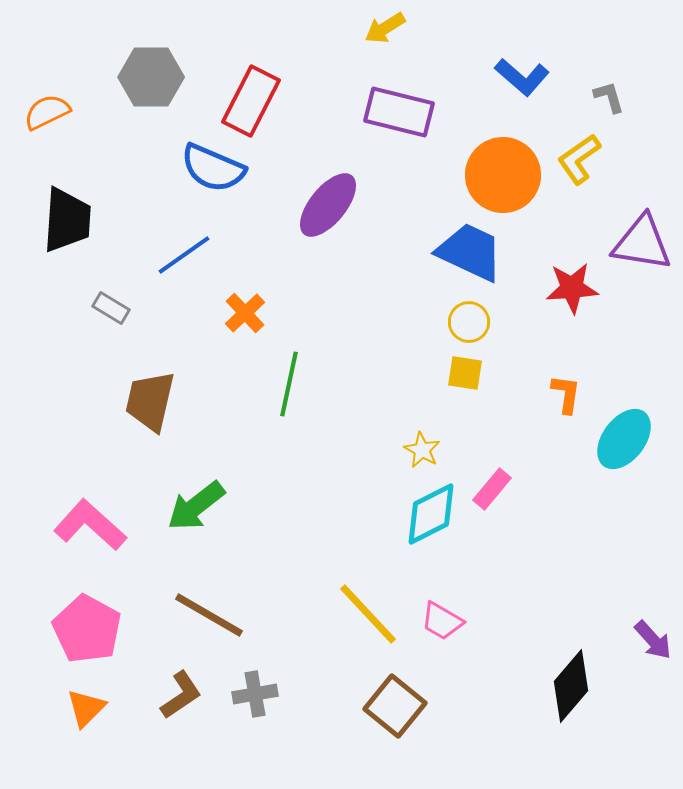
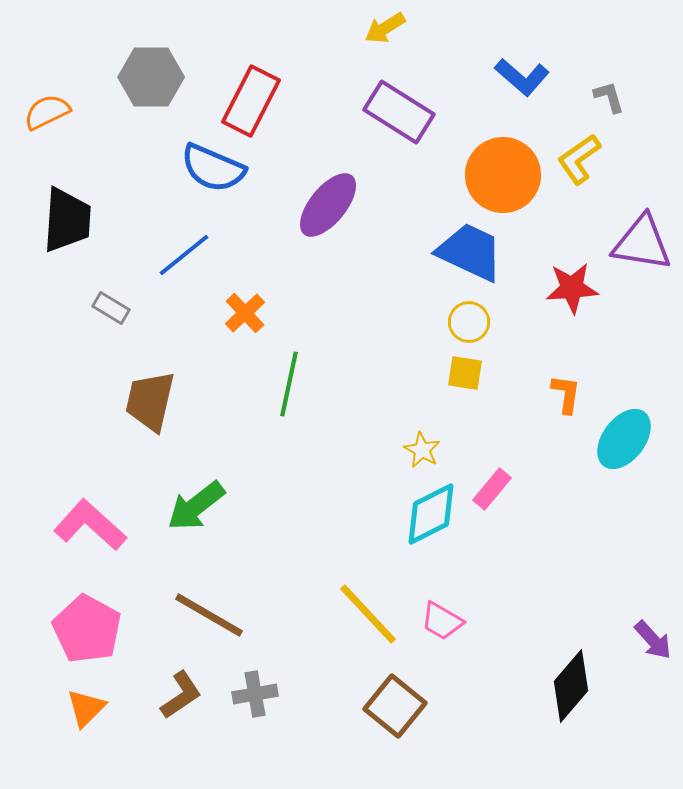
purple rectangle: rotated 18 degrees clockwise
blue line: rotated 4 degrees counterclockwise
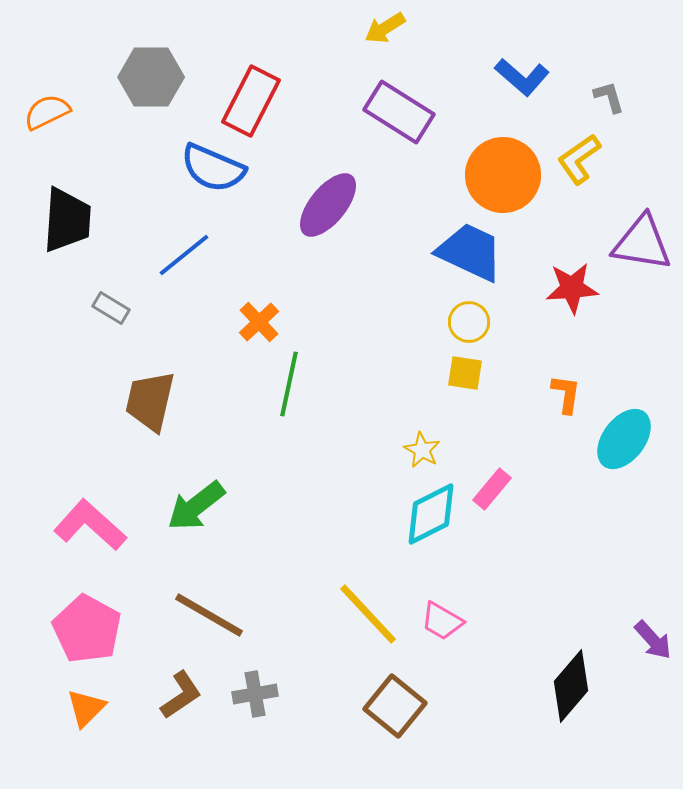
orange cross: moved 14 px right, 9 px down
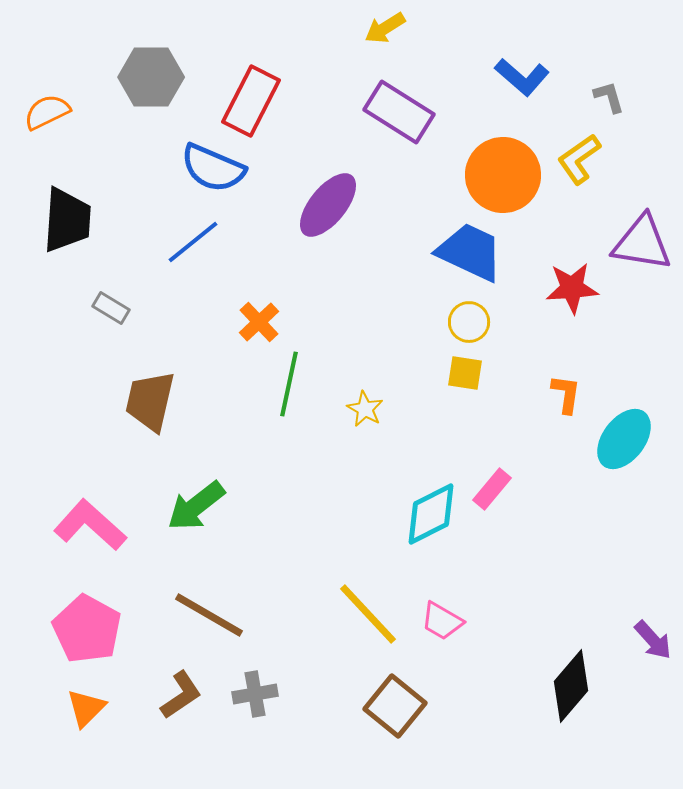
blue line: moved 9 px right, 13 px up
yellow star: moved 57 px left, 41 px up
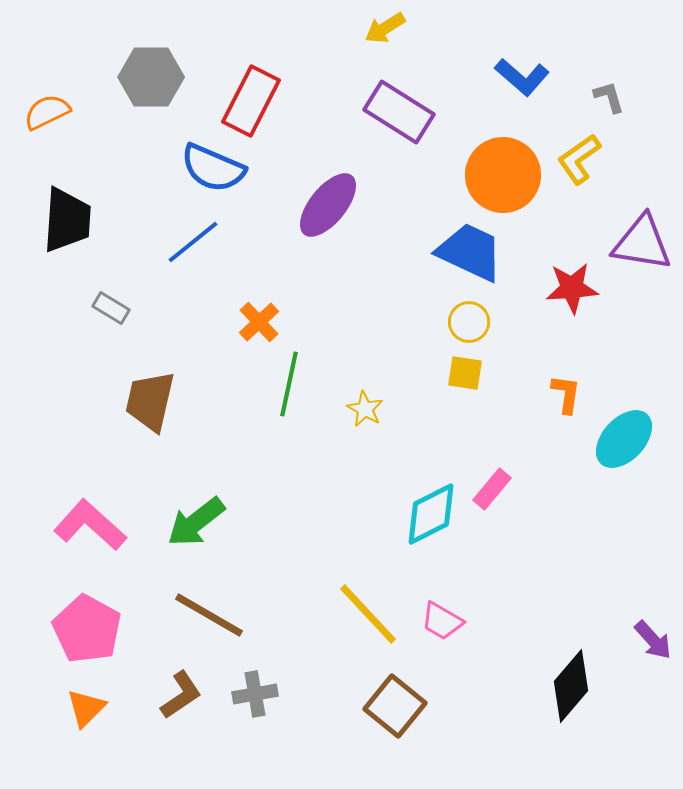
cyan ellipse: rotated 6 degrees clockwise
green arrow: moved 16 px down
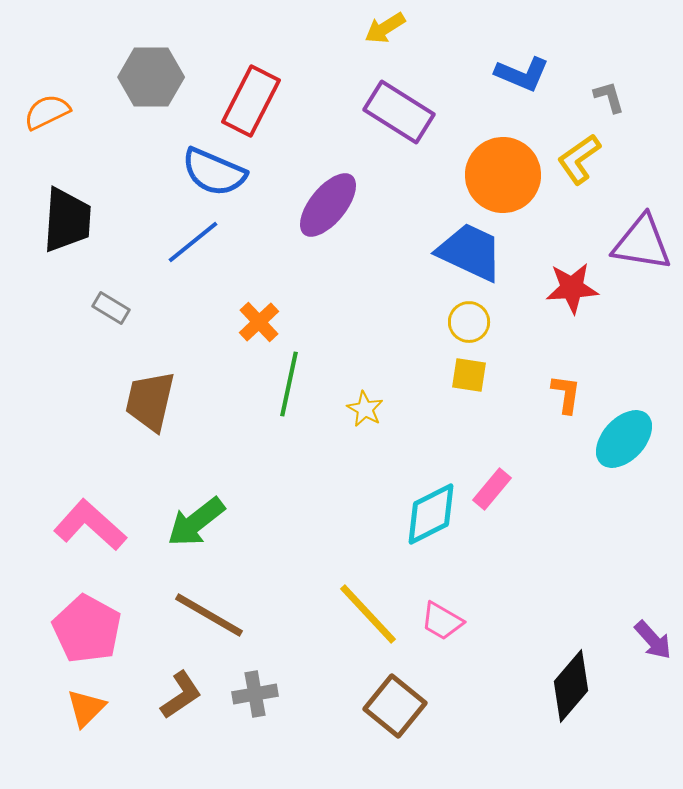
blue L-shape: moved 3 px up; rotated 18 degrees counterclockwise
blue semicircle: moved 1 px right, 4 px down
yellow square: moved 4 px right, 2 px down
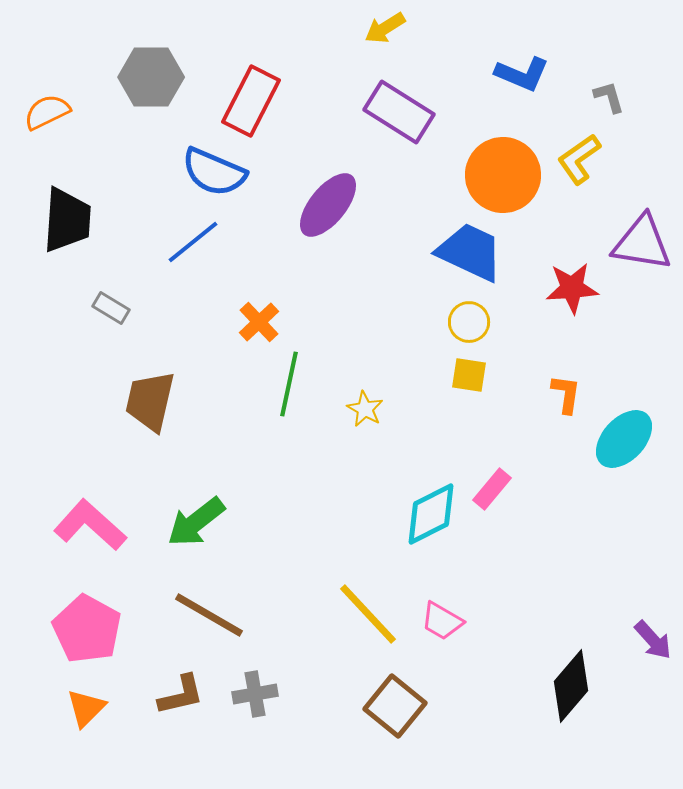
brown L-shape: rotated 21 degrees clockwise
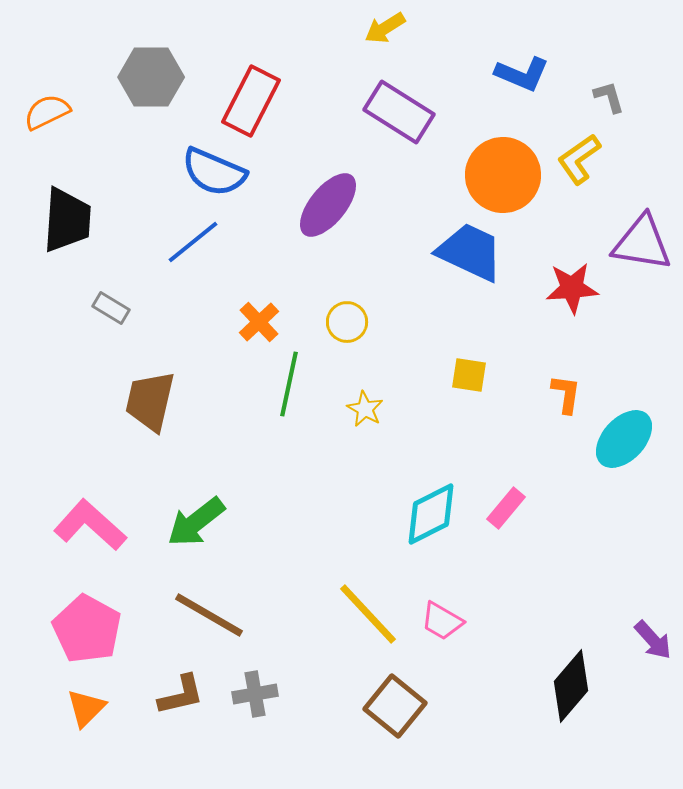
yellow circle: moved 122 px left
pink rectangle: moved 14 px right, 19 px down
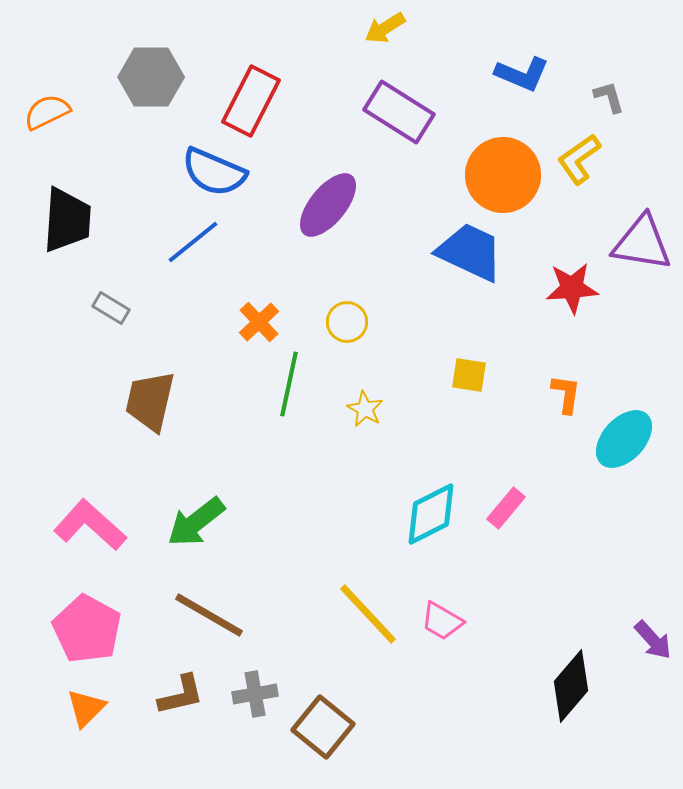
brown square: moved 72 px left, 21 px down
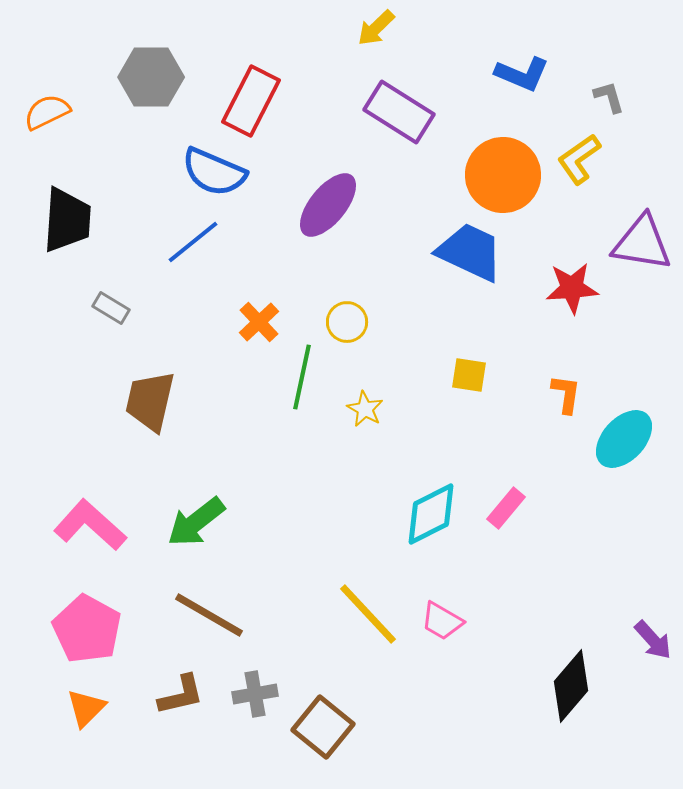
yellow arrow: moved 9 px left; rotated 12 degrees counterclockwise
green line: moved 13 px right, 7 px up
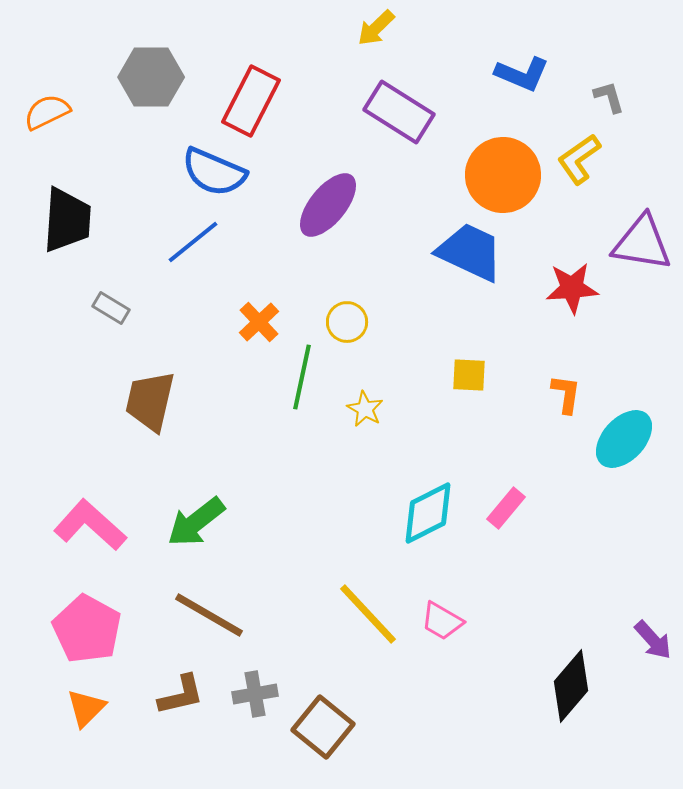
yellow square: rotated 6 degrees counterclockwise
cyan diamond: moved 3 px left, 1 px up
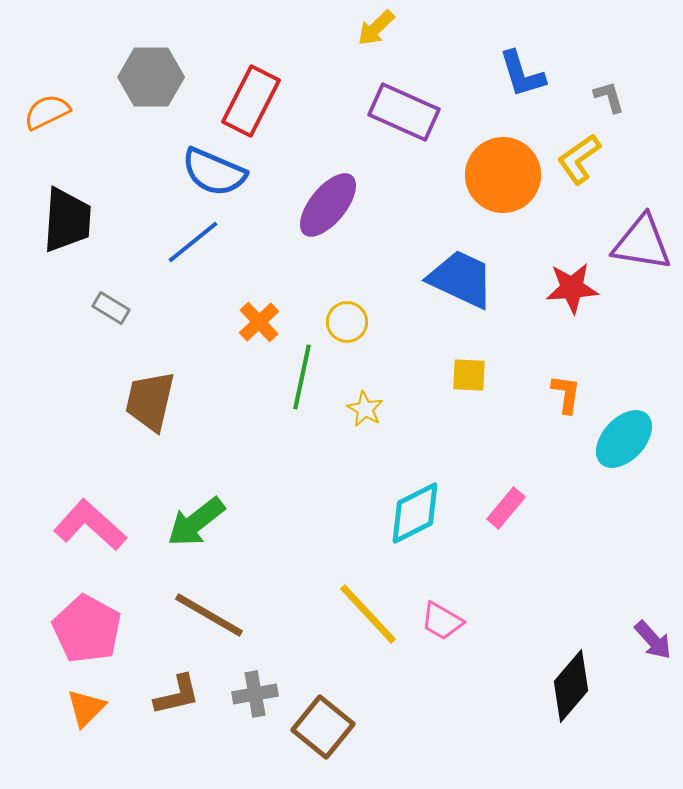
blue L-shape: rotated 50 degrees clockwise
purple rectangle: moved 5 px right; rotated 8 degrees counterclockwise
blue trapezoid: moved 9 px left, 27 px down
cyan diamond: moved 13 px left
brown L-shape: moved 4 px left
